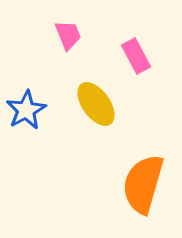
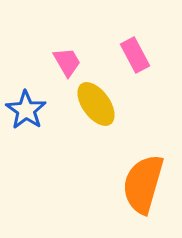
pink trapezoid: moved 1 px left, 27 px down; rotated 8 degrees counterclockwise
pink rectangle: moved 1 px left, 1 px up
blue star: rotated 9 degrees counterclockwise
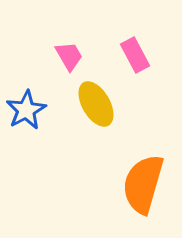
pink trapezoid: moved 2 px right, 6 px up
yellow ellipse: rotated 6 degrees clockwise
blue star: rotated 9 degrees clockwise
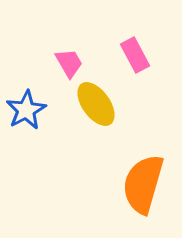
pink trapezoid: moved 7 px down
yellow ellipse: rotated 6 degrees counterclockwise
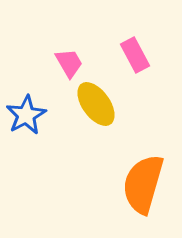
blue star: moved 5 px down
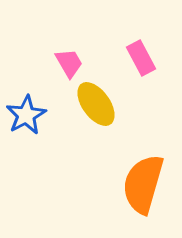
pink rectangle: moved 6 px right, 3 px down
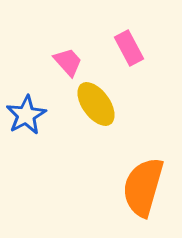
pink rectangle: moved 12 px left, 10 px up
pink trapezoid: moved 1 px left, 1 px up; rotated 12 degrees counterclockwise
orange semicircle: moved 3 px down
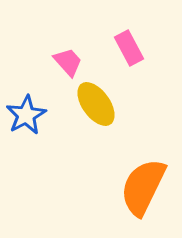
orange semicircle: rotated 10 degrees clockwise
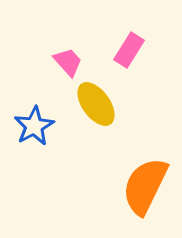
pink rectangle: moved 2 px down; rotated 60 degrees clockwise
blue star: moved 8 px right, 11 px down
orange semicircle: moved 2 px right, 1 px up
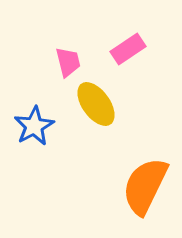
pink rectangle: moved 1 px left, 1 px up; rotated 24 degrees clockwise
pink trapezoid: rotated 28 degrees clockwise
